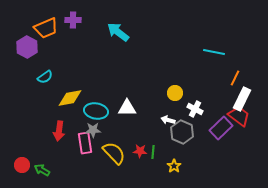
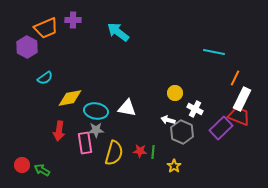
cyan semicircle: moved 1 px down
white triangle: rotated 12 degrees clockwise
red trapezoid: rotated 15 degrees counterclockwise
gray star: moved 3 px right
yellow semicircle: rotated 60 degrees clockwise
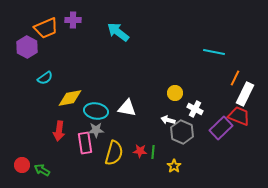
white rectangle: moved 3 px right, 5 px up
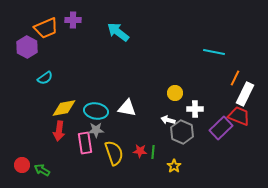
yellow diamond: moved 6 px left, 10 px down
white cross: rotated 28 degrees counterclockwise
yellow semicircle: rotated 35 degrees counterclockwise
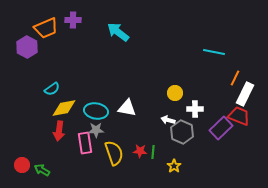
cyan semicircle: moved 7 px right, 11 px down
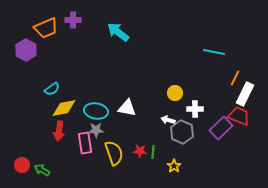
purple hexagon: moved 1 px left, 3 px down
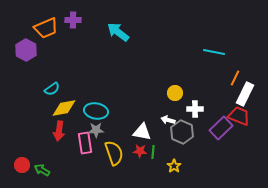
white triangle: moved 15 px right, 24 px down
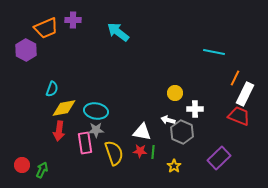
cyan semicircle: rotated 35 degrees counterclockwise
purple rectangle: moved 2 px left, 30 px down
green arrow: rotated 84 degrees clockwise
